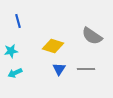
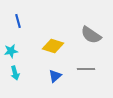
gray semicircle: moved 1 px left, 1 px up
blue triangle: moved 4 px left, 7 px down; rotated 16 degrees clockwise
cyan arrow: rotated 80 degrees counterclockwise
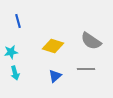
gray semicircle: moved 6 px down
cyan star: moved 1 px down
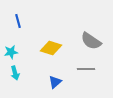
yellow diamond: moved 2 px left, 2 px down
blue triangle: moved 6 px down
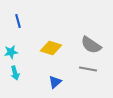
gray semicircle: moved 4 px down
gray line: moved 2 px right; rotated 12 degrees clockwise
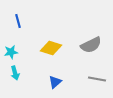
gray semicircle: rotated 60 degrees counterclockwise
gray line: moved 9 px right, 10 px down
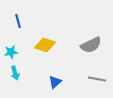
yellow diamond: moved 6 px left, 3 px up
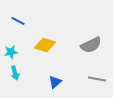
blue line: rotated 48 degrees counterclockwise
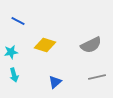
cyan arrow: moved 1 px left, 2 px down
gray line: moved 2 px up; rotated 24 degrees counterclockwise
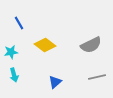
blue line: moved 1 px right, 2 px down; rotated 32 degrees clockwise
yellow diamond: rotated 20 degrees clockwise
